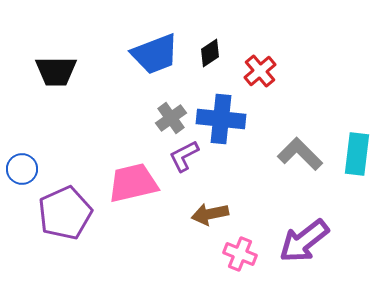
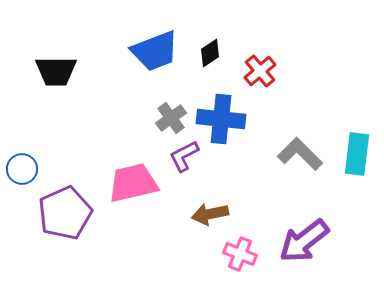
blue trapezoid: moved 3 px up
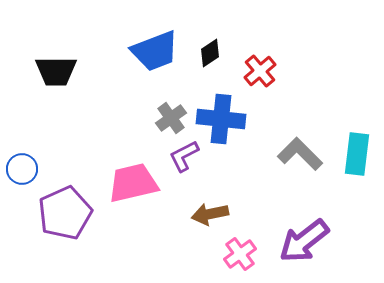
pink cross: rotated 32 degrees clockwise
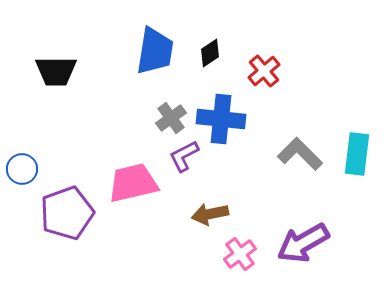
blue trapezoid: rotated 60 degrees counterclockwise
red cross: moved 4 px right
purple pentagon: moved 2 px right; rotated 4 degrees clockwise
purple arrow: moved 1 px left, 2 px down; rotated 8 degrees clockwise
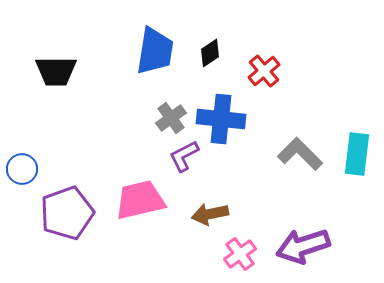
pink trapezoid: moved 7 px right, 17 px down
purple arrow: moved 3 px down; rotated 12 degrees clockwise
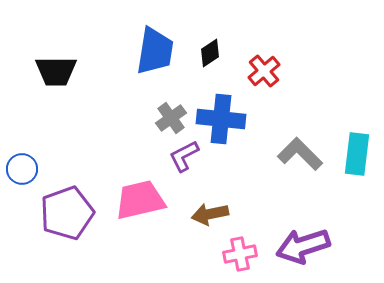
pink cross: rotated 24 degrees clockwise
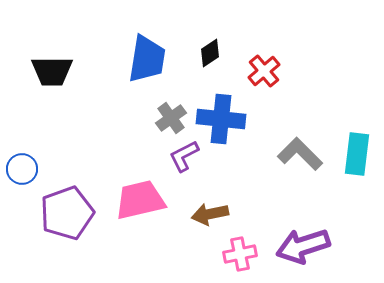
blue trapezoid: moved 8 px left, 8 px down
black trapezoid: moved 4 px left
